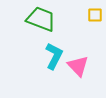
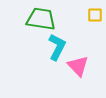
green trapezoid: rotated 12 degrees counterclockwise
cyan L-shape: moved 3 px right, 9 px up
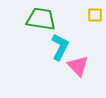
cyan L-shape: moved 3 px right
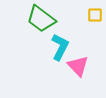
green trapezoid: rotated 152 degrees counterclockwise
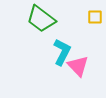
yellow square: moved 2 px down
cyan L-shape: moved 2 px right, 5 px down
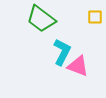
pink triangle: rotated 25 degrees counterclockwise
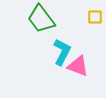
green trapezoid: rotated 16 degrees clockwise
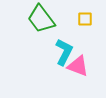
yellow square: moved 10 px left, 2 px down
cyan L-shape: moved 2 px right
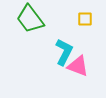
green trapezoid: moved 11 px left
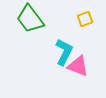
yellow square: rotated 21 degrees counterclockwise
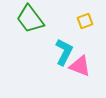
yellow square: moved 2 px down
pink triangle: moved 2 px right
